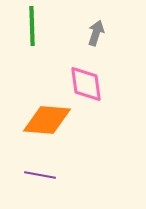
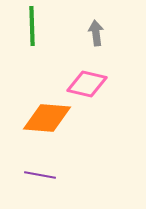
gray arrow: rotated 25 degrees counterclockwise
pink diamond: moved 1 px right; rotated 69 degrees counterclockwise
orange diamond: moved 2 px up
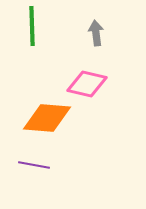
purple line: moved 6 px left, 10 px up
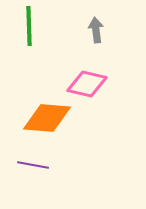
green line: moved 3 px left
gray arrow: moved 3 px up
purple line: moved 1 px left
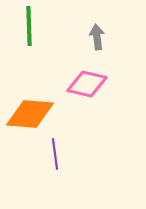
gray arrow: moved 1 px right, 7 px down
orange diamond: moved 17 px left, 4 px up
purple line: moved 22 px right, 11 px up; rotated 72 degrees clockwise
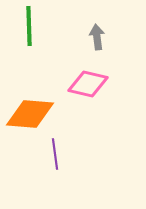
pink diamond: moved 1 px right
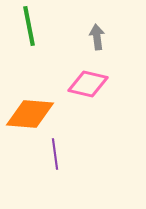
green line: rotated 9 degrees counterclockwise
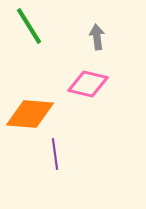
green line: rotated 21 degrees counterclockwise
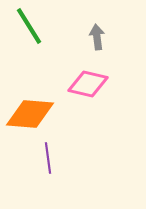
purple line: moved 7 px left, 4 px down
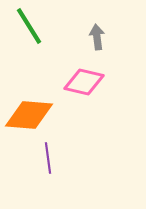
pink diamond: moved 4 px left, 2 px up
orange diamond: moved 1 px left, 1 px down
